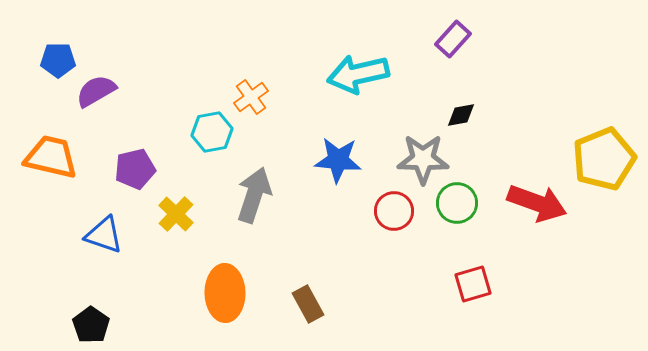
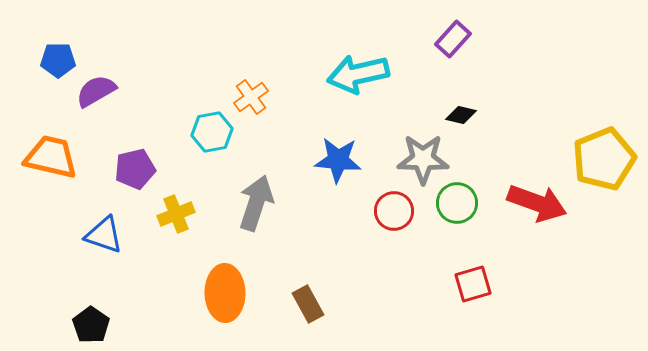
black diamond: rotated 24 degrees clockwise
gray arrow: moved 2 px right, 8 px down
yellow cross: rotated 24 degrees clockwise
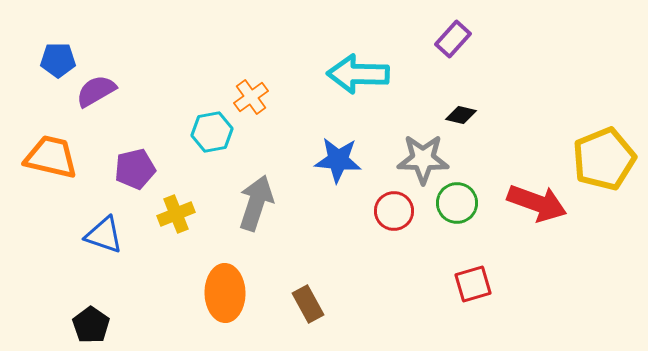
cyan arrow: rotated 14 degrees clockwise
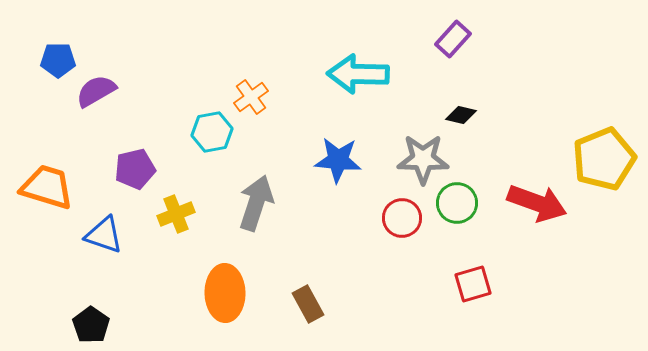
orange trapezoid: moved 4 px left, 30 px down; rotated 4 degrees clockwise
red circle: moved 8 px right, 7 px down
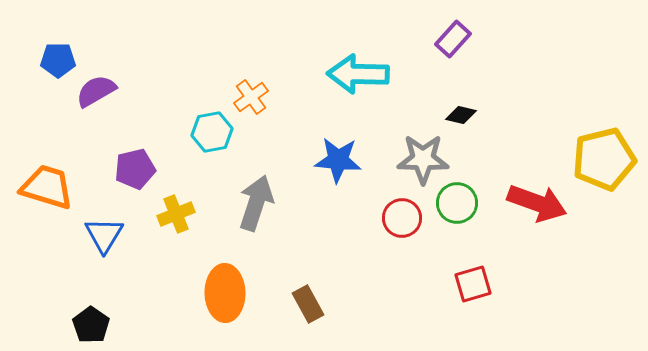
yellow pentagon: rotated 8 degrees clockwise
blue triangle: rotated 42 degrees clockwise
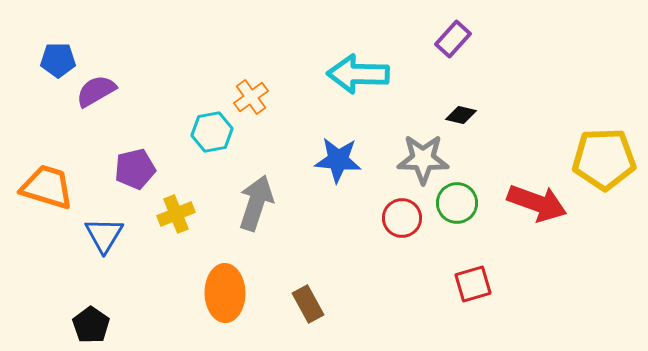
yellow pentagon: rotated 12 degrees clockwise
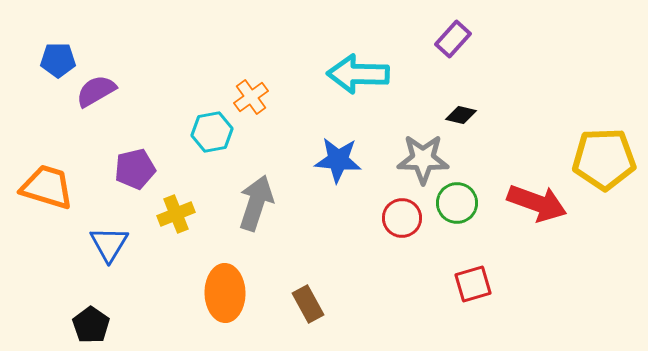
blue triangle: moved 5 px right, 9 px down
